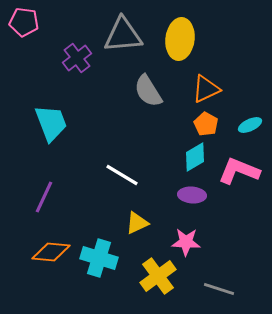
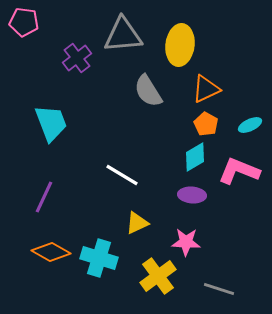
yellow ellipse: moved 6 px down
orange diamond: rotated 24 degrees clockwise
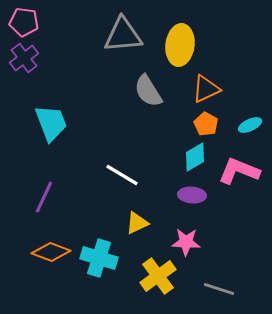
purple cross: moved 53 px left
orange diamond: rotated 9 degrees counterclockwise
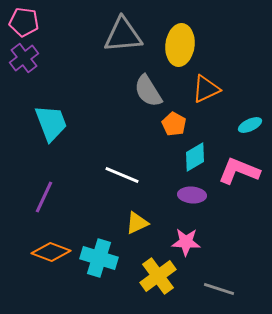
orange pentagon: moved 32 px left
white line: rotated 8 degrees counterclockwise
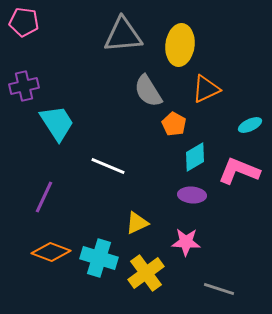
purple cross: moved 28 px down; rotated 24 degrees clockwise
cyan trapezoid: moved 6 px right; rotated 12 degrees counterclockwise
white line: moved 14 px left, 9 px up
yellow cross: moved 12 px left, 3 px up
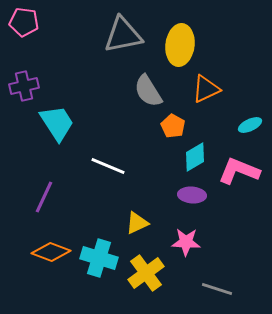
gray triangle: rotated 6 degrees counterclockwise
orange pentagon: moved 1 px left, 2 px down
gray line: moved 2 px left
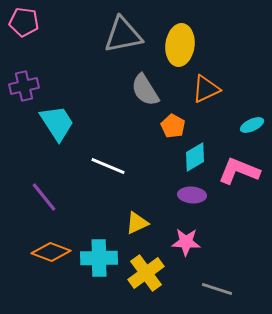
gray semicircle: moved 3 px left, 1 px up
cyan ellipse: moved 2 px right
purple line: rotated 64 degrees counterclockwise
cyan cross: rotated 18 degrees counterclockwise
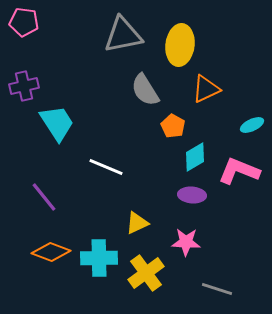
white line: moved 2 px left, 1 px down
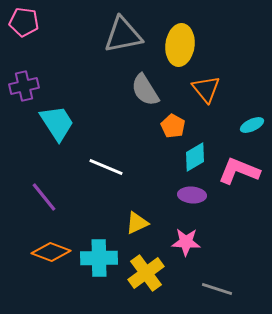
orange triangle: rotated 44 degrees counterclockwise
